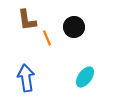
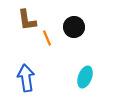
cyan ellipse: rotated 15 degrees counterclockwise
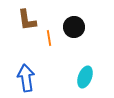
orange line: moved 2 px right; rotated 14 degrees clockwise
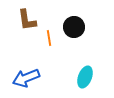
blue arrow: rotated 104 degrees counterclockwise
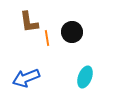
brown L-shape: moved 2 px right, 2 px down
black circle: moved 2 px left, 5 px down
orange line: moved 2 px left
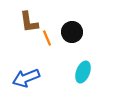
orange line: rotated 14 degrees counterclockwise
cyan ellipse: moved 2 px left, 5 px up
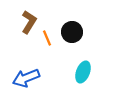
brown L-shape: rotated 140 degrees counterclockwise
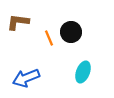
brown L-shape: moved 11 px left; rotated 115 degrees counterclockwise
black circle: moved 1 px left
orange line: moved 2 px right
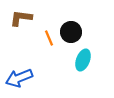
brown L-shape: moved 3 px right, 4 px up
cyan ellipse: moved 12 px up
blue arrow: moved 7 px left
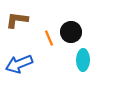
brown L-shape: moved 4 px left, 2 px down
cyan ellipse: rotated 20 degrees counterclockwise
blue arrow: moved 14 px up
